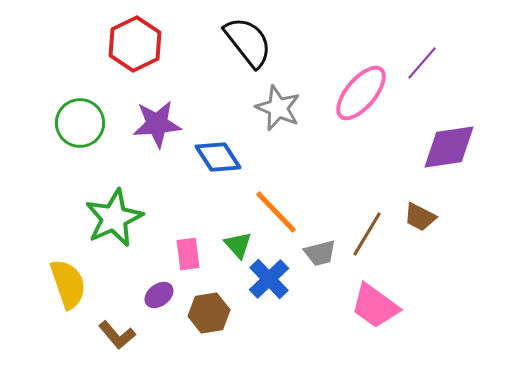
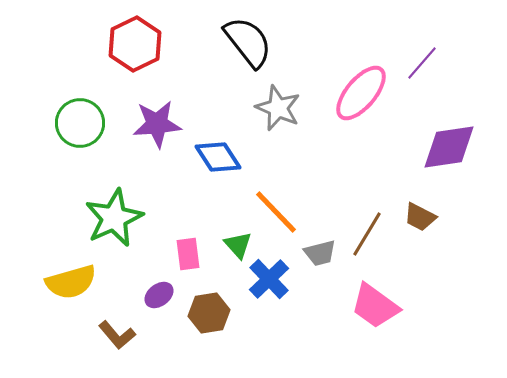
yellow semicircle: moved 3 px right, 2 px up; rotated 93 degrees clockwise
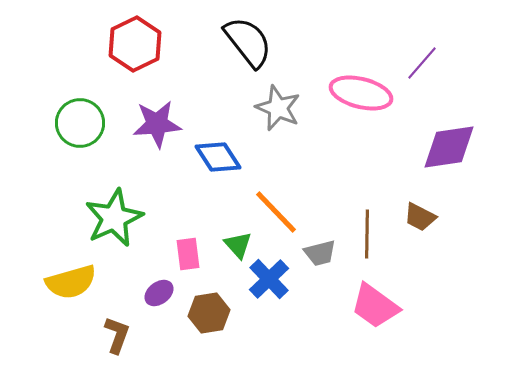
pink ellipse: rotated 64 degrees clockwise
brown line: rotated 30 degrees counterclockwise
purple ellipse: moved 2 px up
brown L-shape: rotated 120 degrees counterclockwise
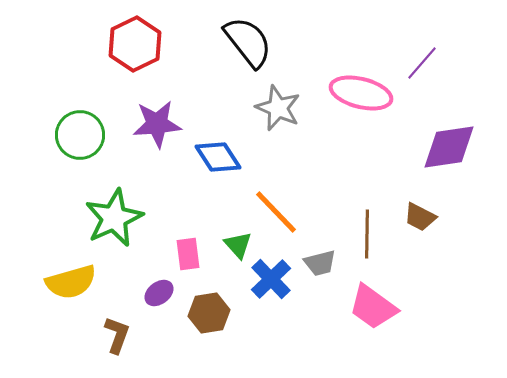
green circle: moved 12 px down
gray trapezoid: moved 10 px down
blue cross: moved 2 px right
pink trapezoid: moved 2 px left, 1 px down
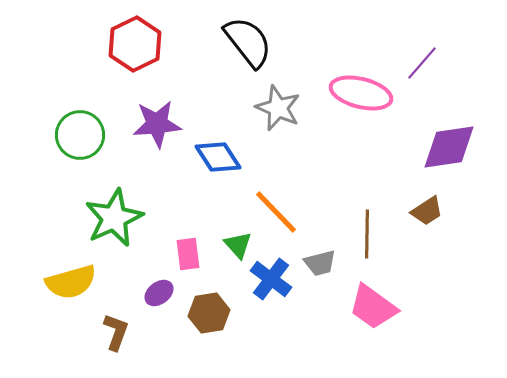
brown trapezoid: moved 7 px right, 6 px up; rotated 60 degrees counterclockwise
blue cross: rotated 9 degrees counterclockwise
brown L-shape: moved 1 px left, 3 px up
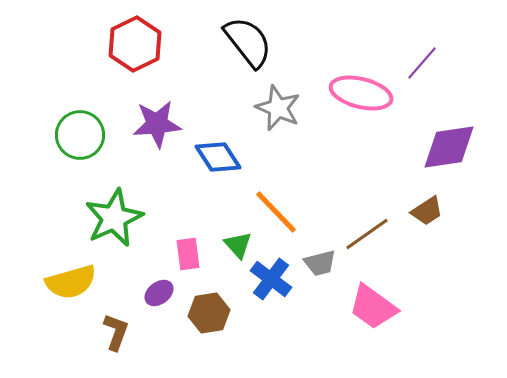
brown line: rotated 54 degrees clockwise
